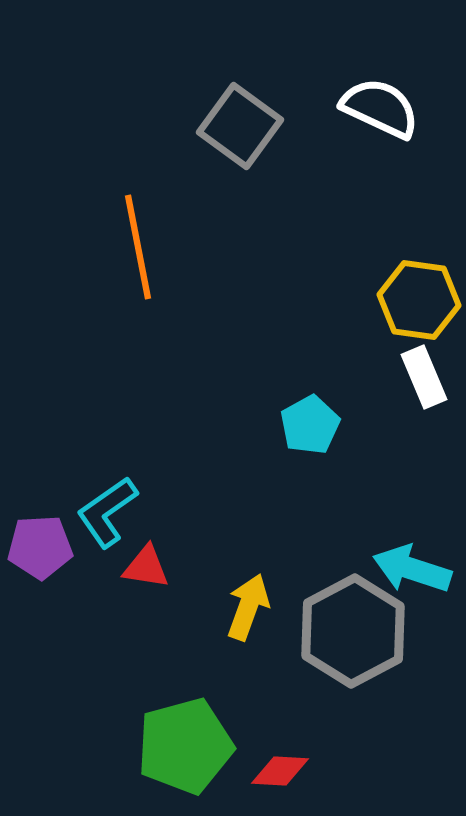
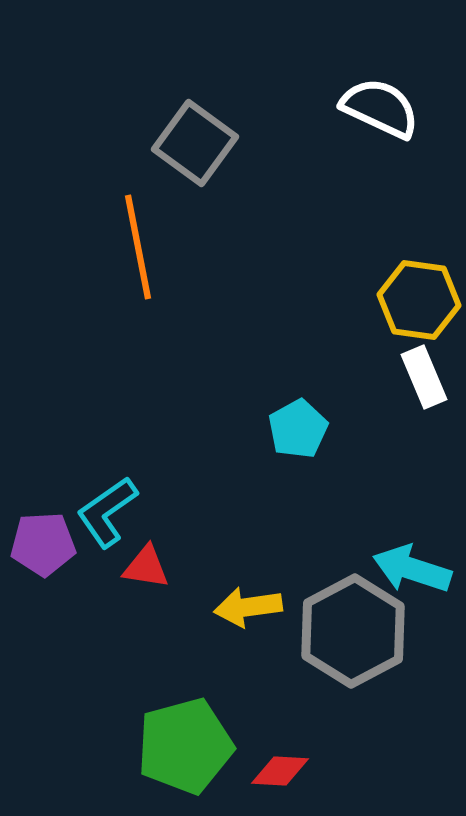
gray square: moved 45 px left, 17 px down
cyan pentagon: moved 12 px left, 4 px down
purple pentagon: moved 3 px right, 3 px up
yellow arrow: rotated 118 degrees counterclockwise
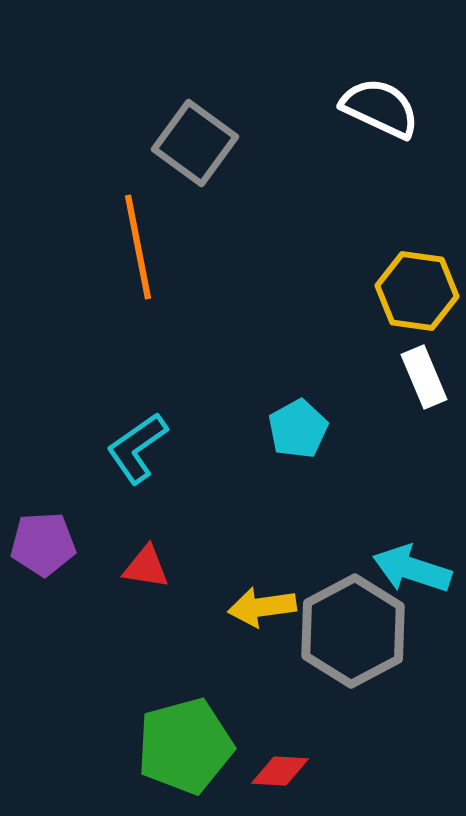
yellow hexagon: moved 2 px left, 9 px up
cyan L-shape: moved 30 px right, 64 px up
yellow arrow: moved 14 px right
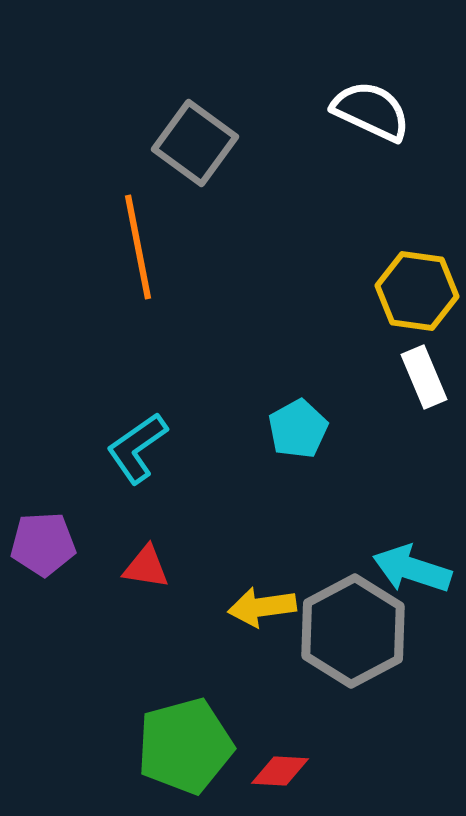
white semicircle: moved 9 px left, 3 px down
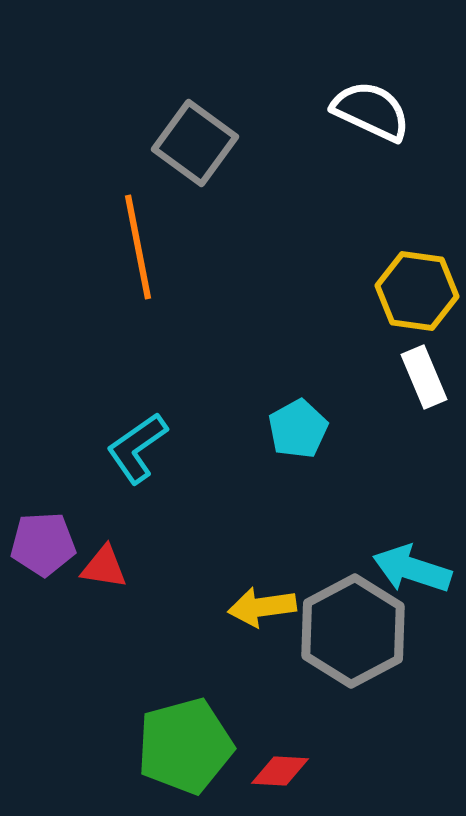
red triangle: moved 42 px left
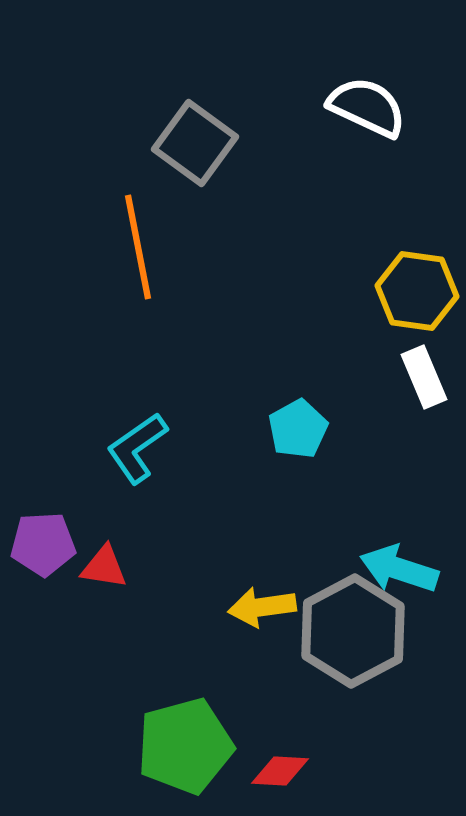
white semicircle: moved 4 px left, 4 px up
cyan arrow: moved 13 px left
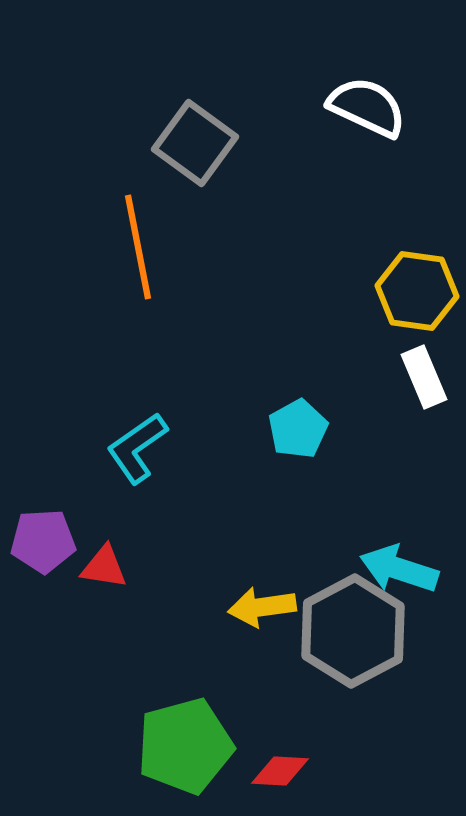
purple pentagon: moved 3 px up
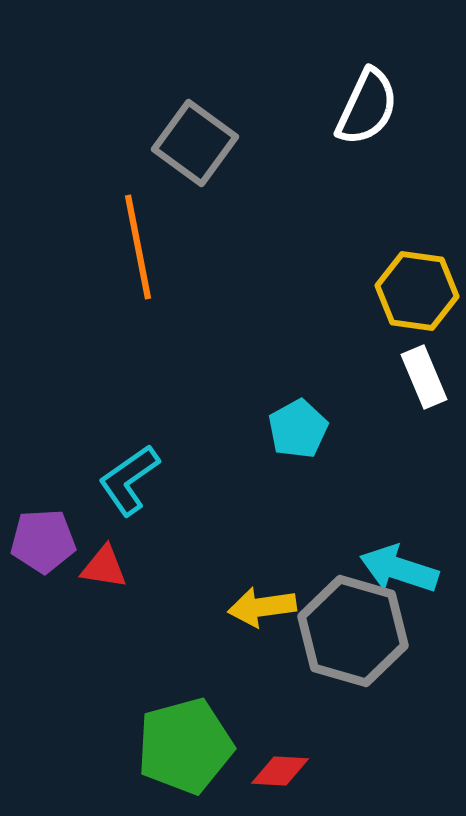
white semicircle: rotated 90 degrees clockwise
cyan L-shape: moved 8 px left, 32 px down
gray hexagon: rotated 16 degrees counterclockwise
